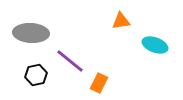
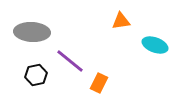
gray ellipse: moved 1 px right, 1 px up
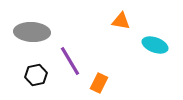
orange triangle: rotated 18 degrees clockwise
purple line: rotated 20 degrees clockwise
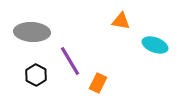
black hexagon: rotated 20 degrees counterclockwise
orange rectangle: moved 1 px left
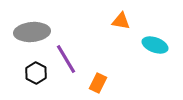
gray ellipse: rotated 8 degrees counterclockwise
purple line: moved 4 px left, 2 px up
black hexagon: moved 2 px up
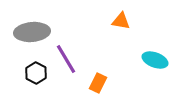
cyan ellipse: moved 15 px down
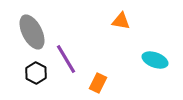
gray ellipse: rotated 68 degrees clockwise
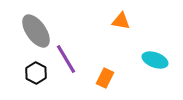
gray ellipse: moved 4 px right, 1 px up; rotated 8 degrees counterclockwise
orange rectangle: moved 7 px right, 5 px up
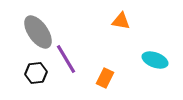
gray ellipse: moved 2 px right, 1 px down
black hexagon: rotated 25 degrees clockwise
